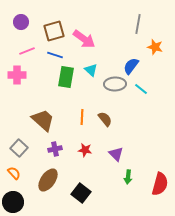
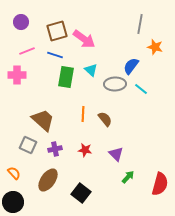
gray line: moved 2 px right
brown square: moved 3 px right
orange line: moved 1 px right, 3 px up
gray square: moved 9 px right, 3 px up; rotated 18 degrees counterclockwise
green arrow: rotated 144 degrees counterclockwise
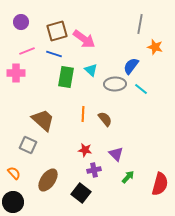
blue line: moved 1 px left, 1 px up
pink cross: moved 1 px left, 2 px up
purple cross: moved 39 px right, 21 px down
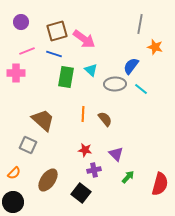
orange semicircle: rotated 88 degrees clockwise
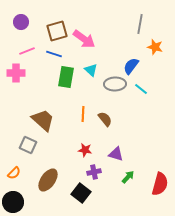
purple triangle: rotated 28 degrees counterclockwise
purple cross: moved 2 px down
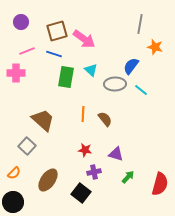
cyan line: moved 1 px down
gray square: moved 1 px left, 1 px down; rotated 18 degrees clockwise
